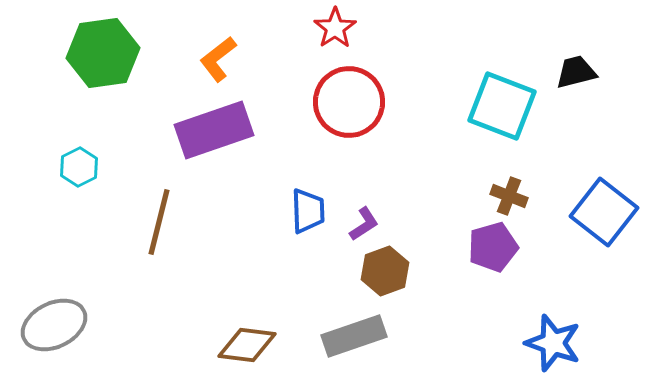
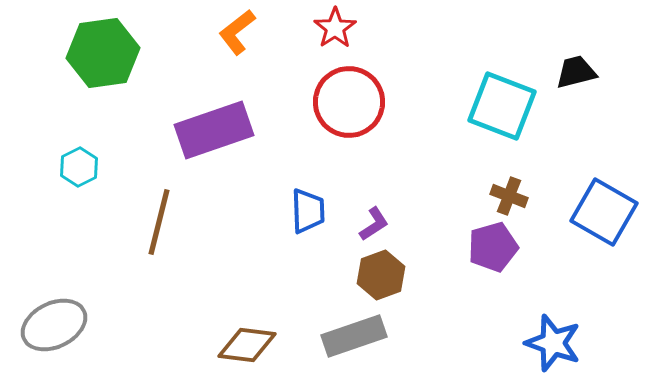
orange L-shape: moved 19 px right, 27 px up
blue square: rotated 8 degrees counterclockwise
purple L-shape: moved 10 px right
brown hexagon: moved 4 px left, 4 px down
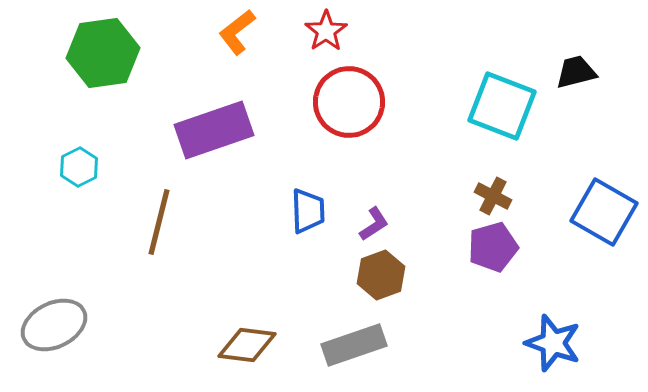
red star: moved 9 px left, 3 px down
brown cross: moved 16 px left; rotated 6 degrees clockwise
gray rectangle: moved 9 px down
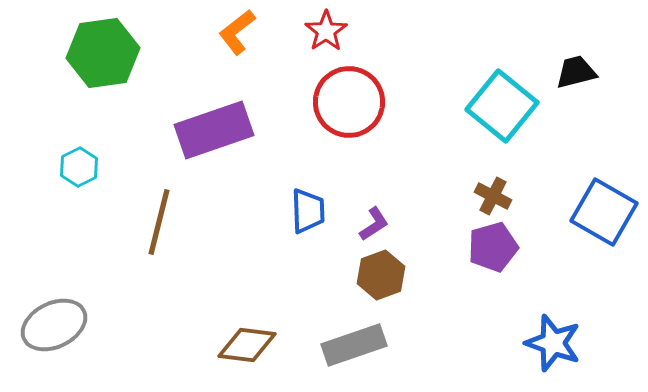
cyan square: rotated 18 degrees clockwise
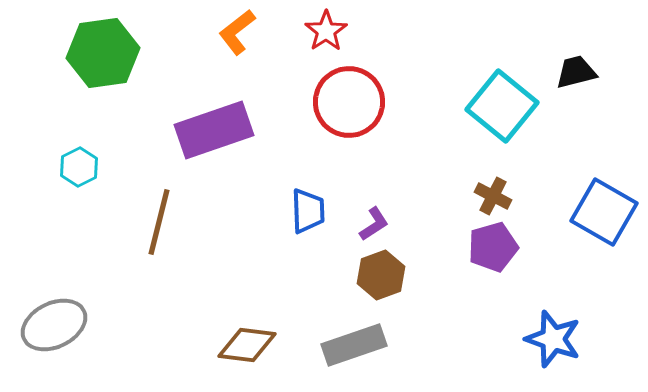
blue star: moved 4 px up
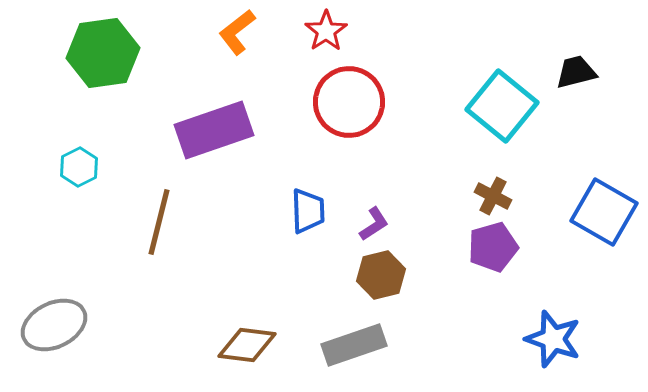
brown hexagon: rotated 6 degrees clockwise
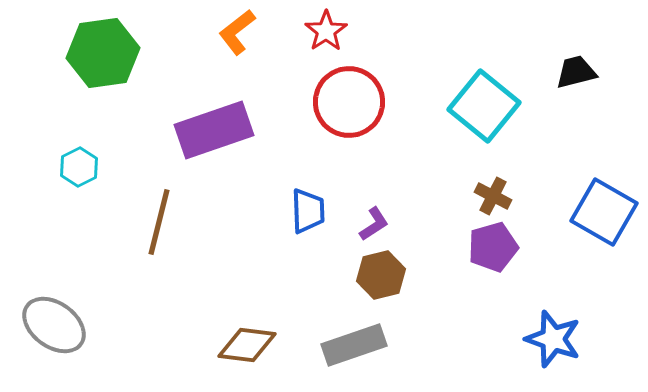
cyan square: moved 18 px left
gray ellipse: rotated 62 degrees clockwise
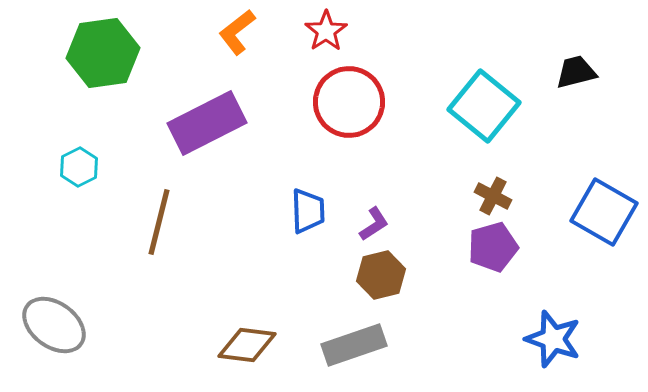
purple rectangle: moved 7 px left, 7 px up; rotated 8 degrees counterclockwise
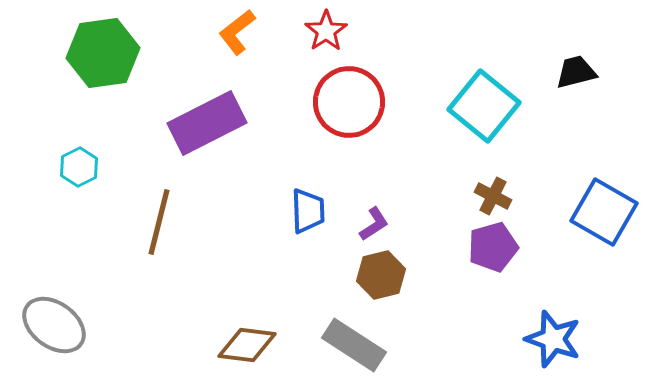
gray rectangle: rotated 52 degrees clockwise
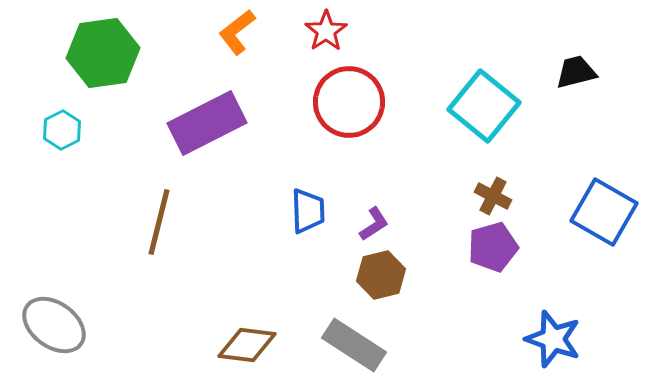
cyan hexagon: moved 17 px left, 37 px up
